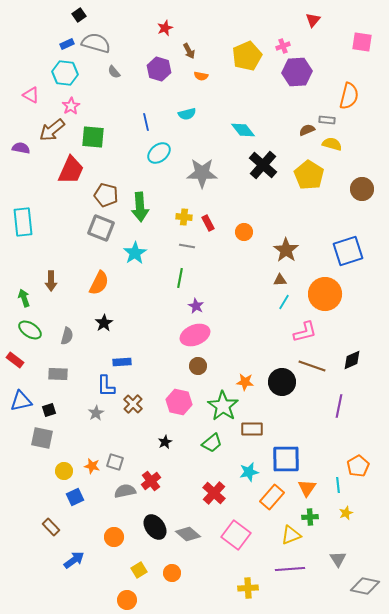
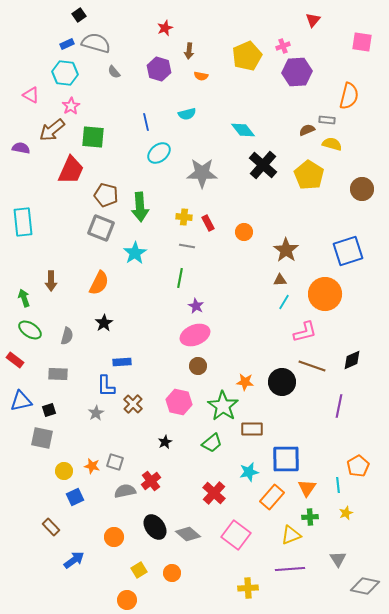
brown arrow at (189, 51): rotated 35 degrees clockwise
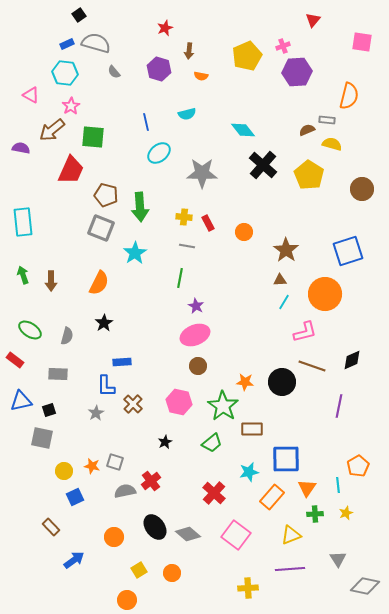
green arrow at (24, 298): moved 1 px left, 23 px up
green cross at (310, 517): moved 5 px right, 3 px up
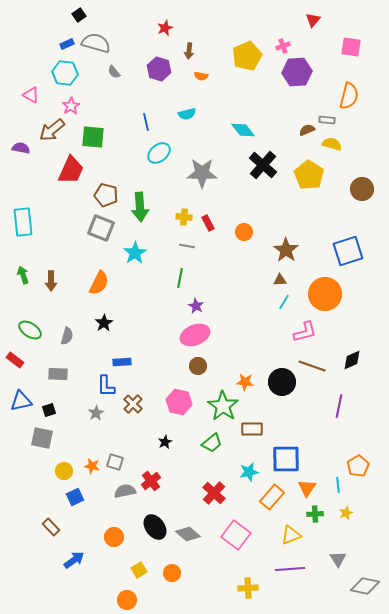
pink square at (362, 42): moved 11 px left, 5 px down
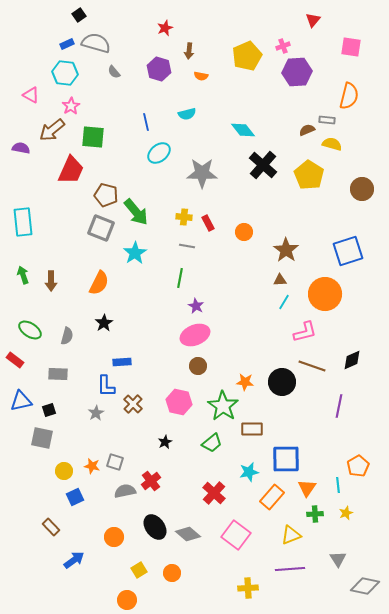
green arrow at (140, 207): moved 4 px left, 5 px down; rotated 36 degrees counterclockwise
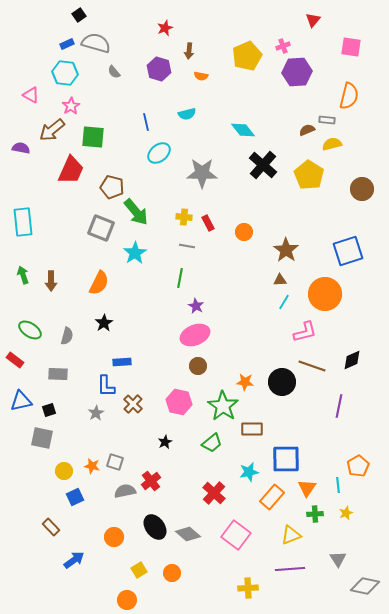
yellow semicircle at (332, 144): rotated 30 degrees counterclockwise
brown pentagon at (106, 195): moved 6 px right, 8 px up
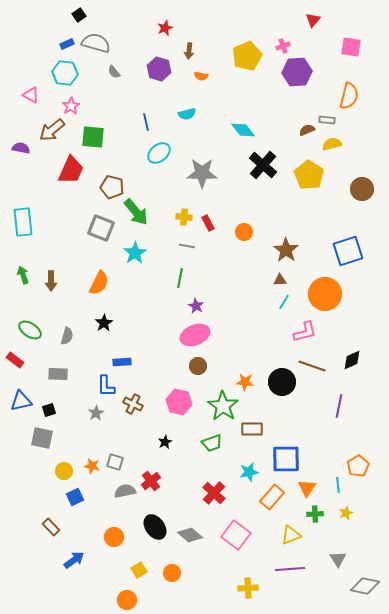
brown cross at (133, 404): rotated 18 degrees counterclockwise
green trapezoid at (212, 443): rotated 20 degrees clockwise
gray diamond at (188, 534): moved 2 px right, 1 px down
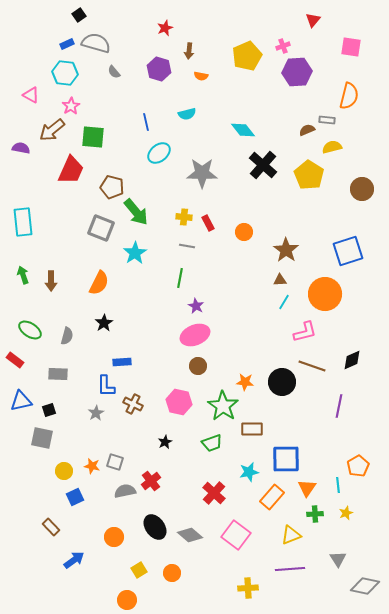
yellow semicircle at (332, 144): moved 3 px down
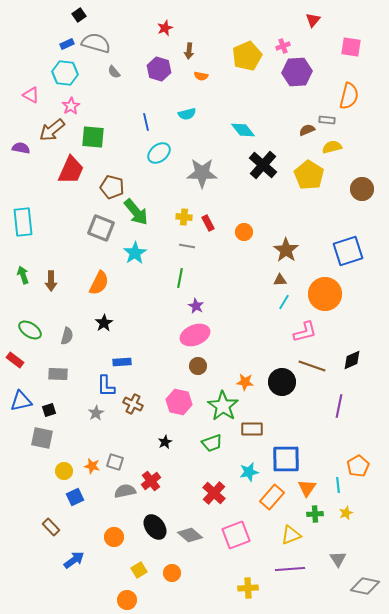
pink square at (236, 535): rotated 32 degrees clockwise
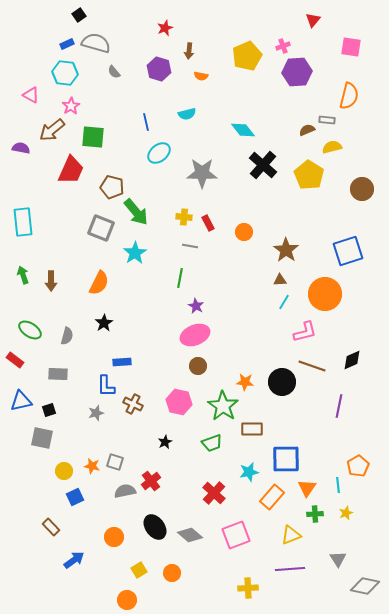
gray line at (187, 246): moved 3 px right
gray star at (96, 413): rotated 14 degrees clockwise
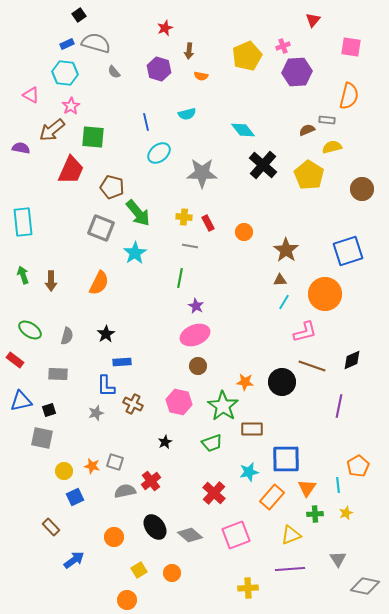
green arrow at (136, 212): moved 2 px right, 1 px down
black star at (104, 323): moved 2 px right, 11 px down
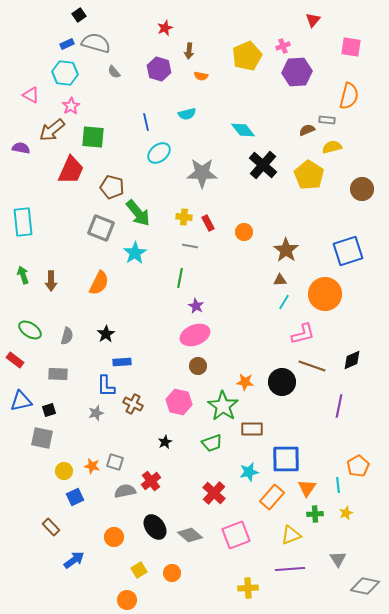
pink L-shape at (305, 332): moved 2 px left, 2 px down
